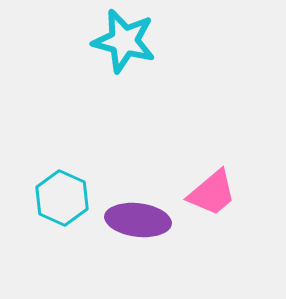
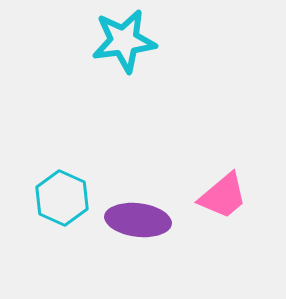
cyan star: rotated 22 degrees counterclockwise
pink trapezoid: moved 11 px right, 3 px down
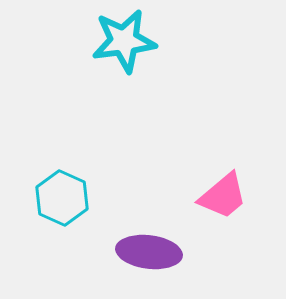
purple ellipse: moved 11 px right, 32 px down
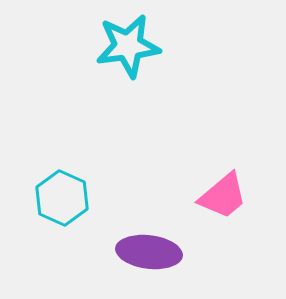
cyan star: moved 4 px right, 5 px down
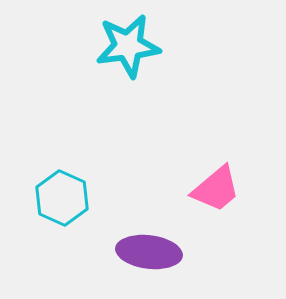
pink trapezoid: moved 7 px left, 7 px up
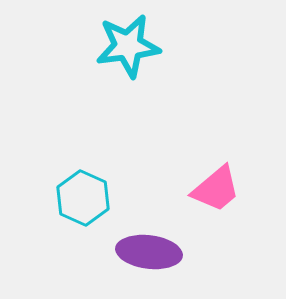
cyan hexagon: moved 21 px right
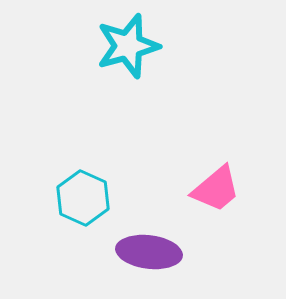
cyan star: rotated 8 degrees counterclockwise
